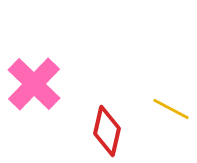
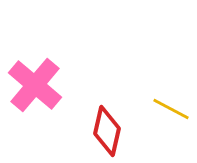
pink cross: moved 1 px right, 1 px down; rotated 4 degrees counterclockwise
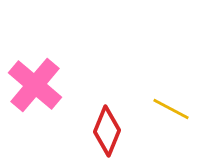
red diamond: rotated 9 degrees clockwise
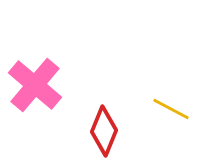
red diamond: moved 3 px left
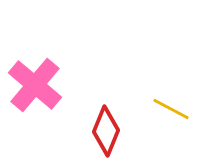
red diamond: moved 2 px right
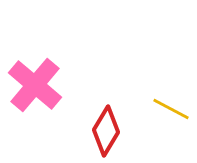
red diamond: rotated 9 degrees clockwise
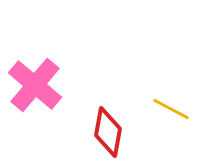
red diamond: moved 2 px right, 1 px down; rotated 21 degrees counterclockwise
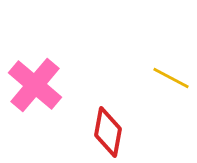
yellow line: moved 31 px up
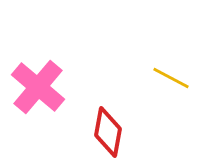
pink cross: moved 3 px right, 2 px down
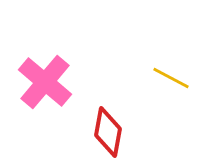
pink cross: moved 7 px right, 5 px up
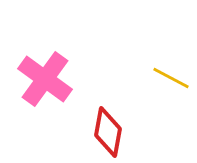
pink cross: moved 3 px up; rotated 4 degrees counterclockwise
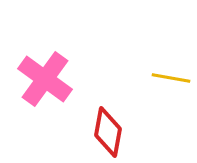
yellow line: rotated 18 degrees counterclockwise
